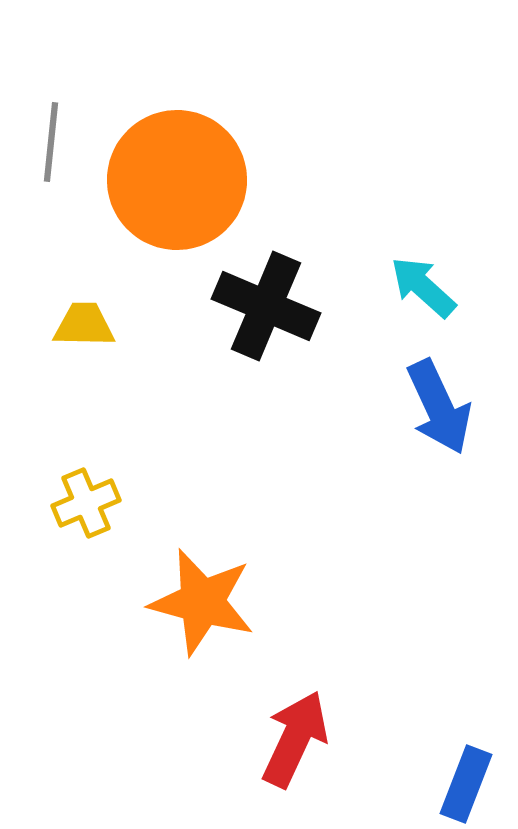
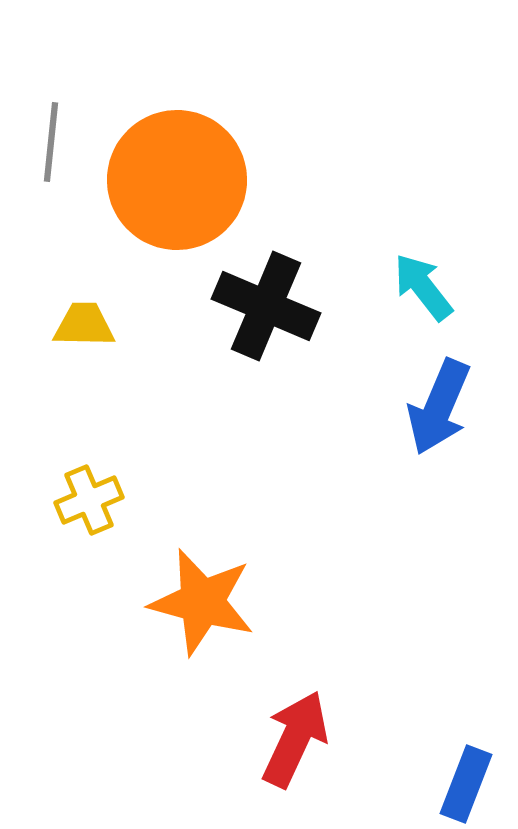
cyan arrow: rotated 10 degrees clockwise
blue arrow: rotated 48 degrees clockwise
yellow cross: moved 3 px right, 3 px up
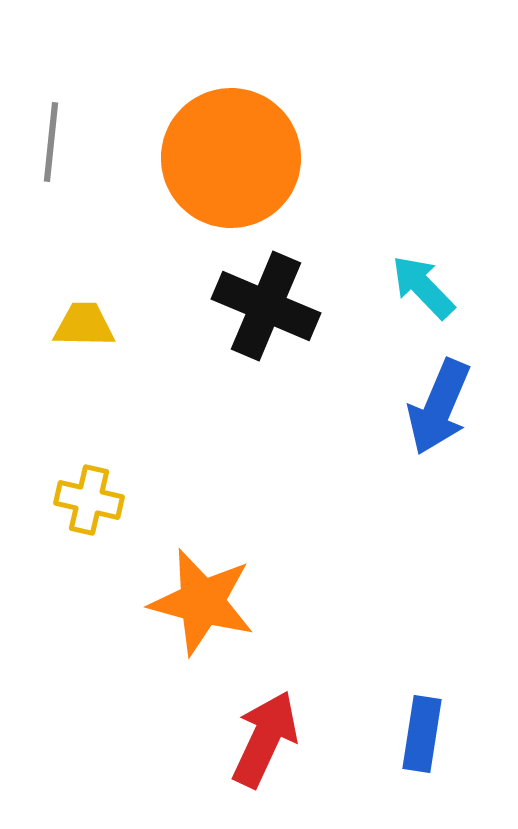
orange circle: moved 54 px right, 22 px up
cyan arrow: rotated 6 degrees counterclockwise
yellow cross: rotated 36 degrees clockwise
red arrow: moved 30 px left
blue rectangle: moved 44 px left, 50 px up; rotated 12 degrees counterclockwise
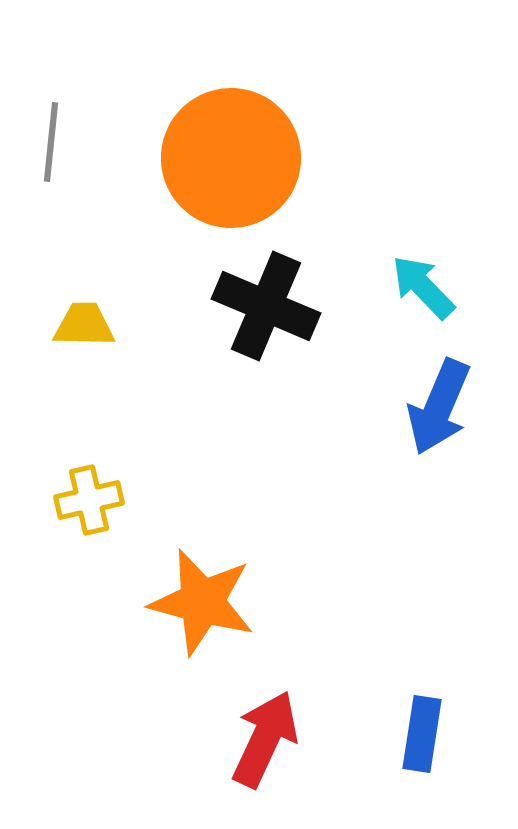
yellow cross: rotated 26 degrees counterclockwise
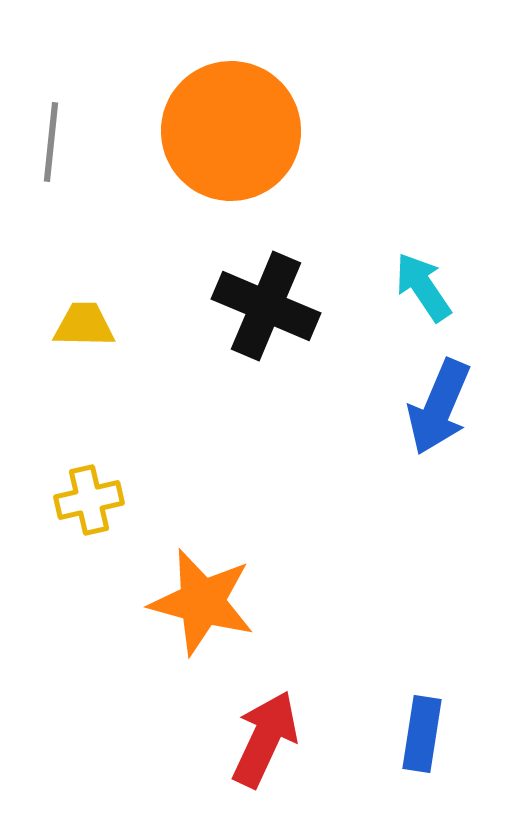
orange circle: moved 27 px up
cyan arrow: rotated 10 degrees clockwise
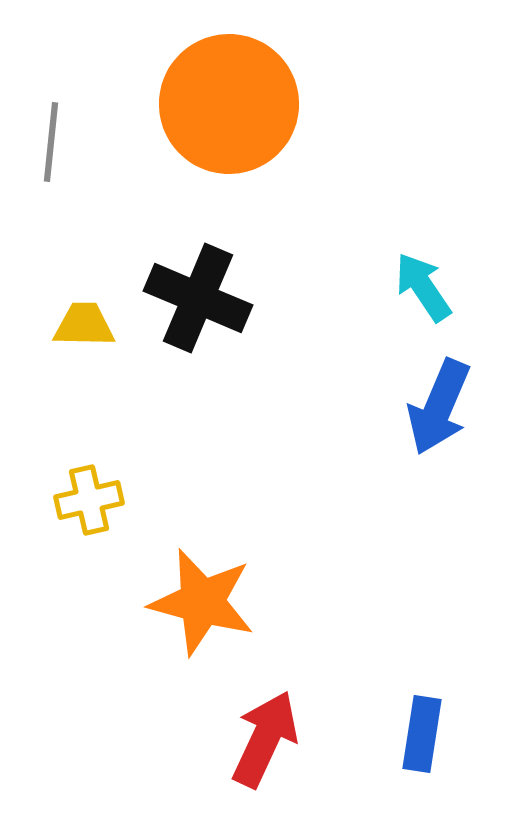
orange circle: moved 2 px left, 27 px up
black cross: moved 68 px left, 8 px up
